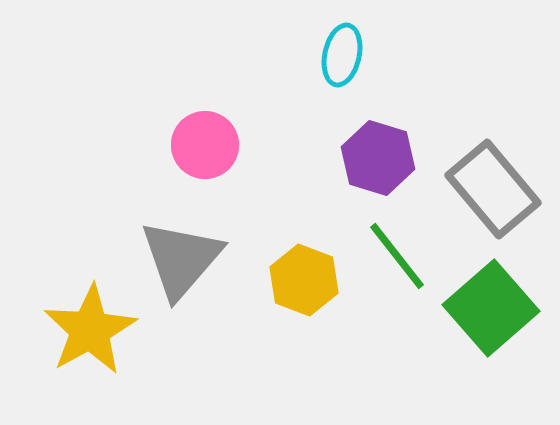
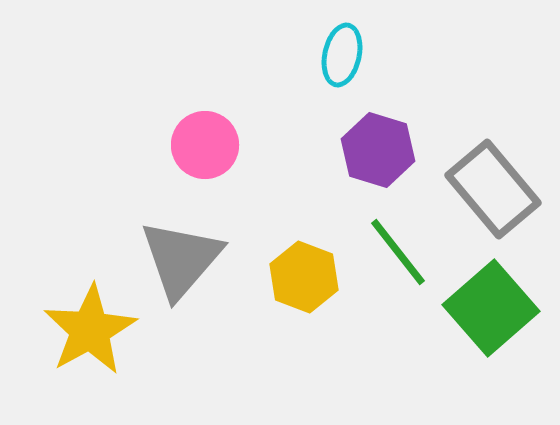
purple hexagon: moved 8 px up
green line: moved 1 px right, 4 px up
yellow hexagon: moved 3 px up
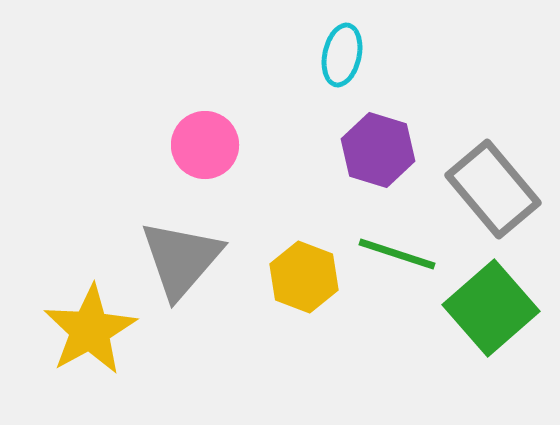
green line: moved 1 px left, 2 px down; rotated 34 degrees counterclockwise
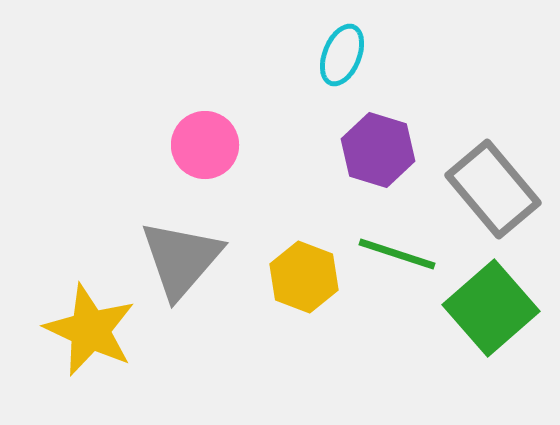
cyan ellipse: rotated 10 degrees clockwise
yellow star: rotated 18 degrees counterclockwise
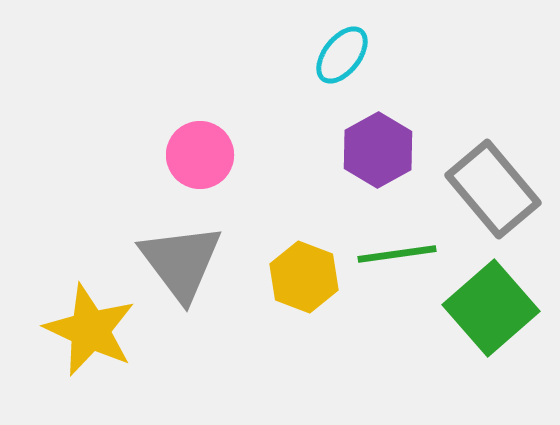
cyan ellipse: rotated 16 degrees clockwise
pink circle: moved 5 px left, 10 px down
purple hexagon: rotated 14 degrees clockwise
green line: rotated 26 degrees counterclockwise
gray triangle: moved 3 px down; rotated 18 degrees counterclockwise
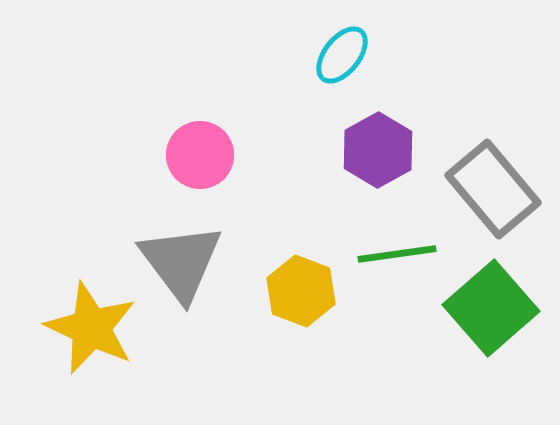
yellow hexagon: moved 3 px left, 14 px down
yellow star: moved 1 px right, 2 px up
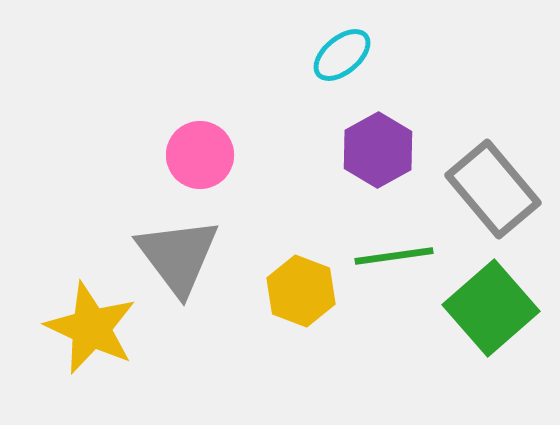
cyan ellipse: rotated 12 degrees clockwise
green line: moved 3 px left, 2 px down
gray triangle: moved 3 px left, 6 px up
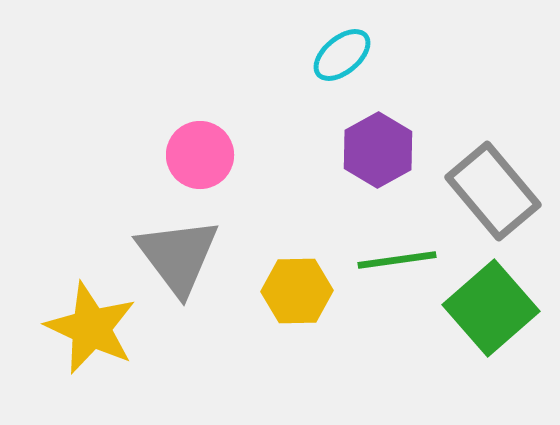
gray rectangle: moved 2 px down
green line: moved 3 px right, 4 px down
yellow hexagon: moved 4 px left; rotated 22 degrees counterclockwise
